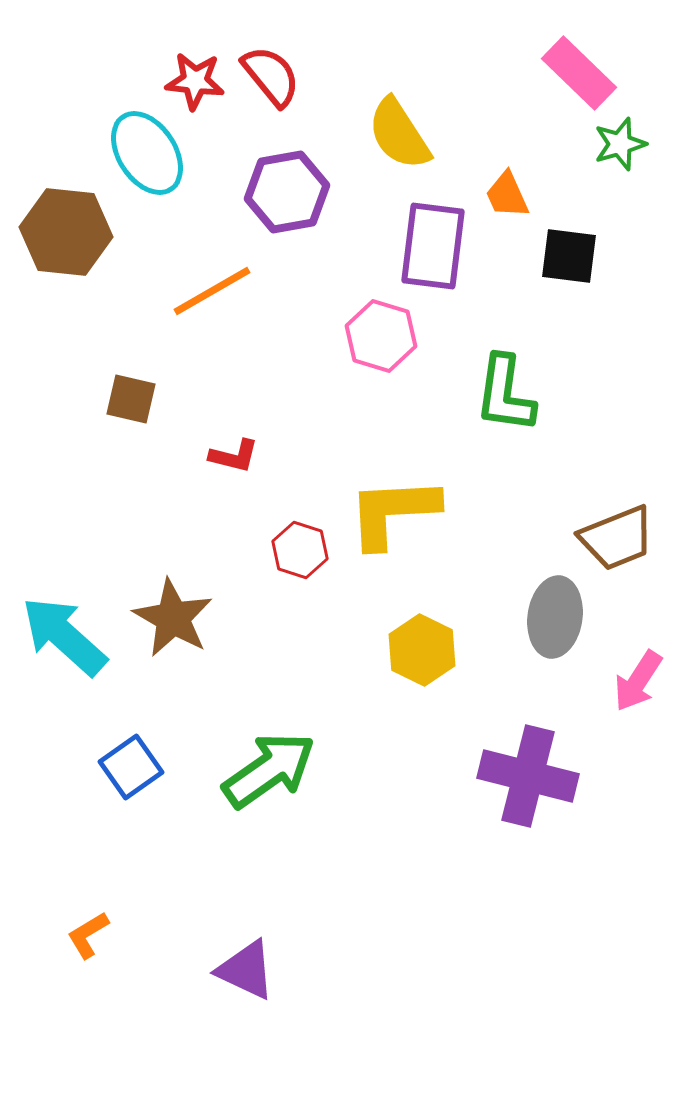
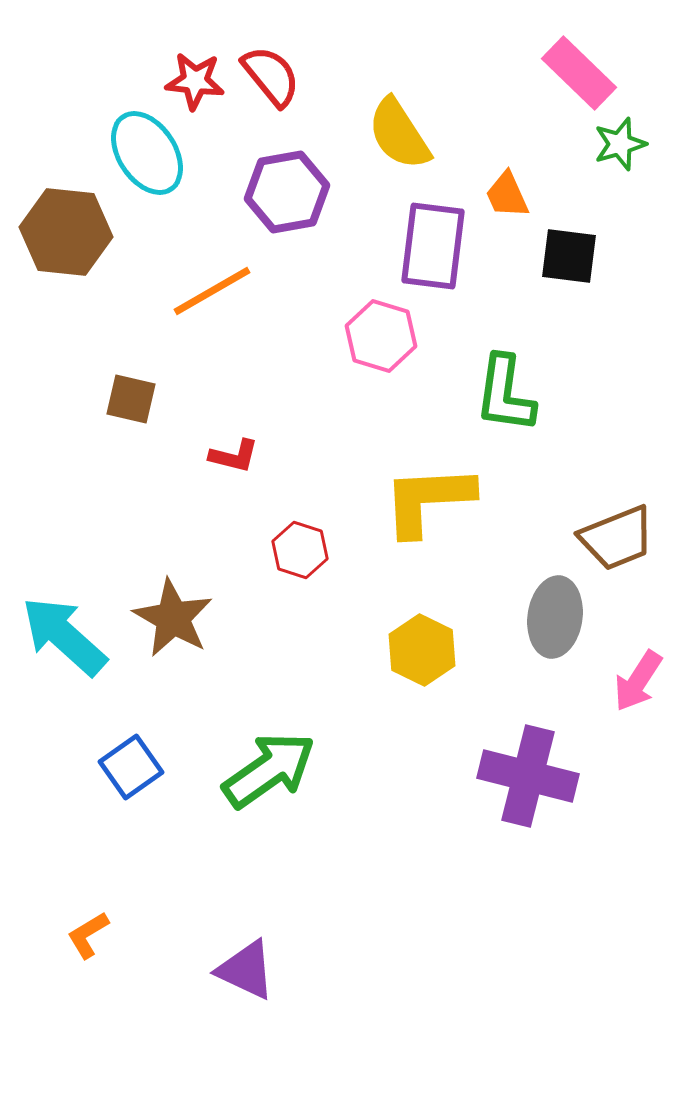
yellow L-shape: moved 35 px right, 12 px up
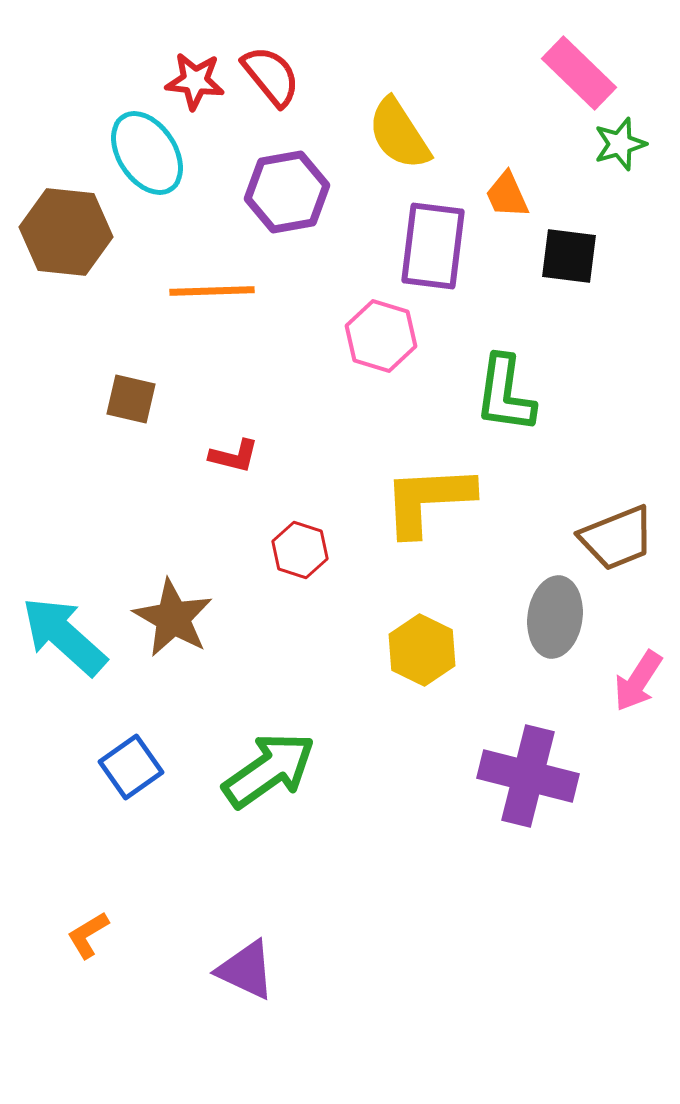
orange line: rotated 28 degrees clockwise
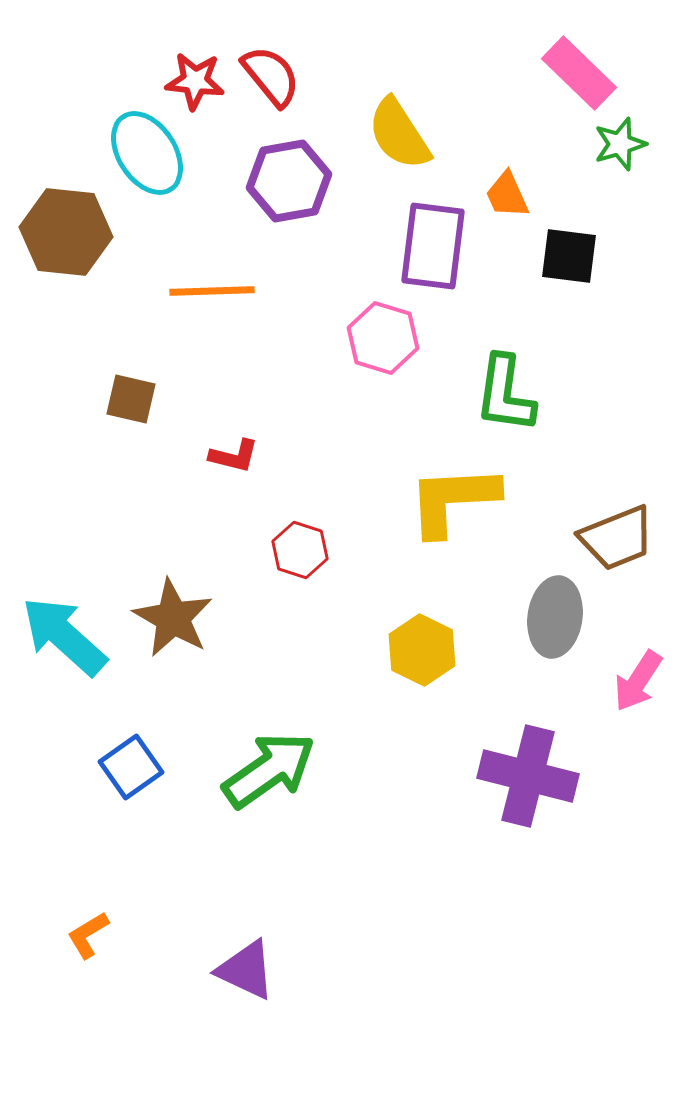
purple hexagon: moved 2 px right, 11 px up
pink hexagon: moved 2 px right, 2 px down
yellow L-shape: moved 25 px right
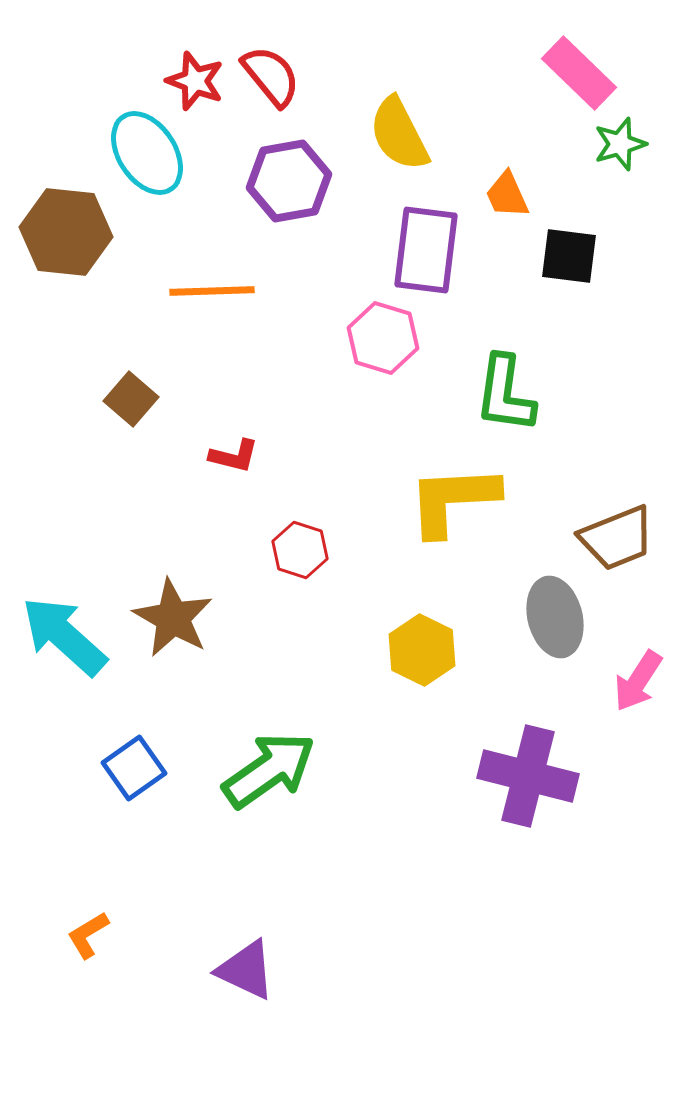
red star: rotated 14 degrees clockwise
yellow semicircle: rotated 6 degrees clockwise
purple rectangle: moved 7 px left, 4 px down
brown square: rotated 28 degrees clockwise
gray ellipse: rotated 22 degrees counterclockwise
blue square: moved 3 px right, 1 px down
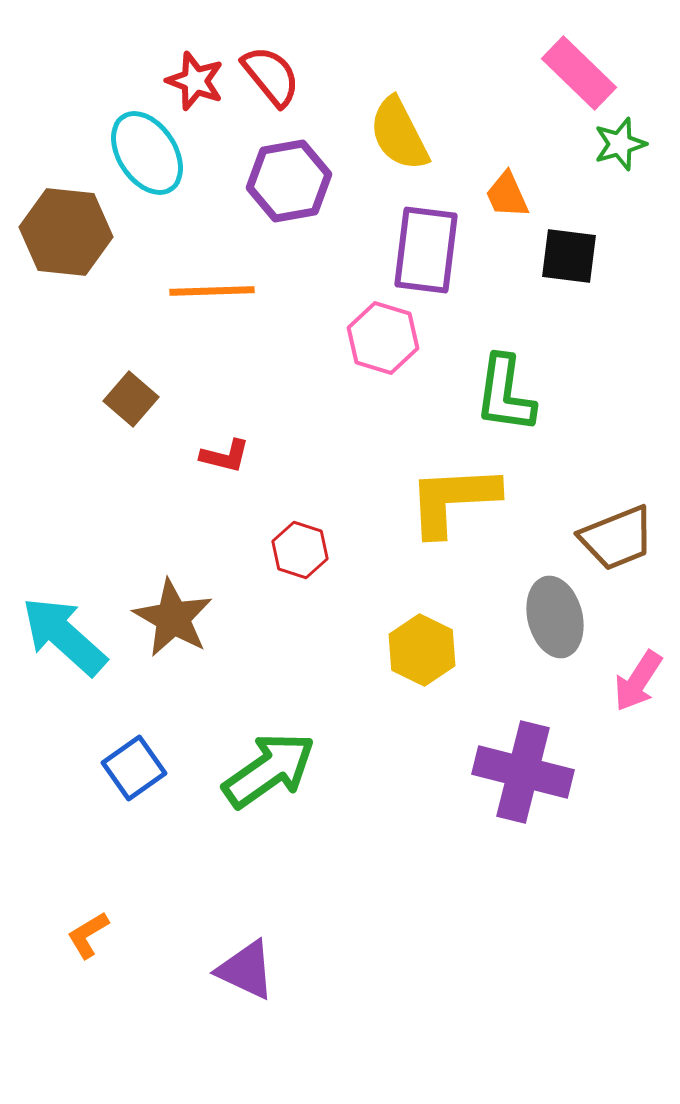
red L-shape: moved 9 px left
purple cross: moved 5 px left, 4 px up
